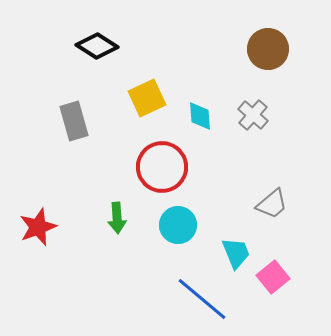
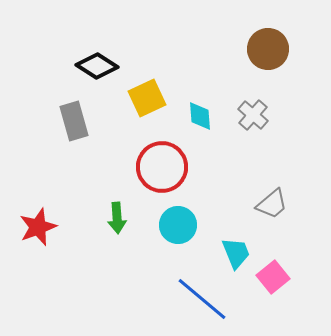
black diamond: moved 20 px down
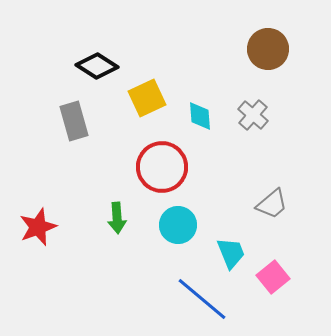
cyan trapezoid: moved 5 px left
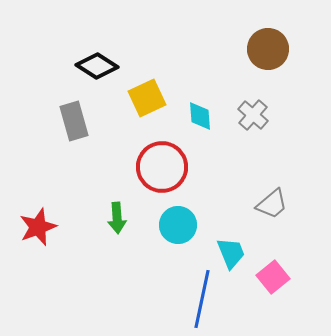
blue line: rotated 62 degrees clockwise
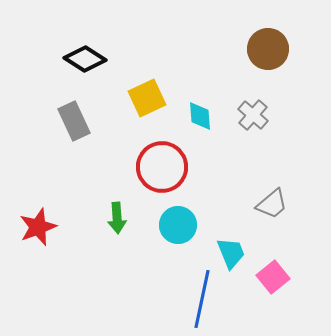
black diamond: moved 12 px left, 7 px up
gray rectangle: rotated 9 degrees counterclockwise
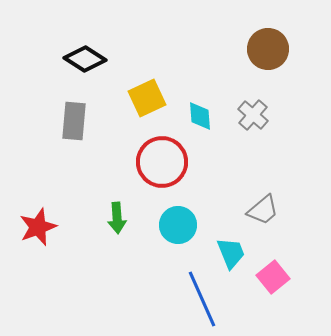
gray rectangle: rotated 30 degrees clockwise
red circle: moved 5 px up
gray trapezoid: moved 9 px left, 6 px down
blue line: rotated 36 degrees counterclockwise
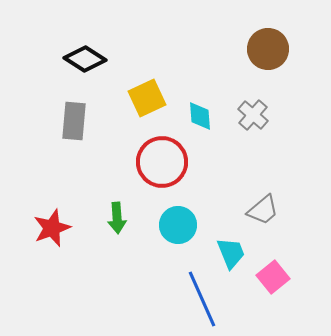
red star: moved 14 px right, 1 px down
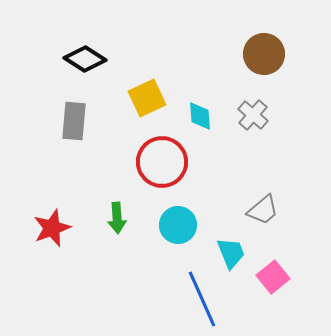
brown circle: moved 4 px left, 5 px down
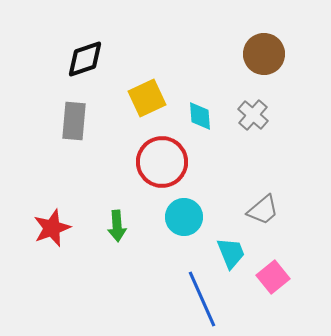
black diamond: rotated 51 degrees counterclockwise
green arrow: moved 8 px down
cyan circle: moved 6 px right, 8 px up
